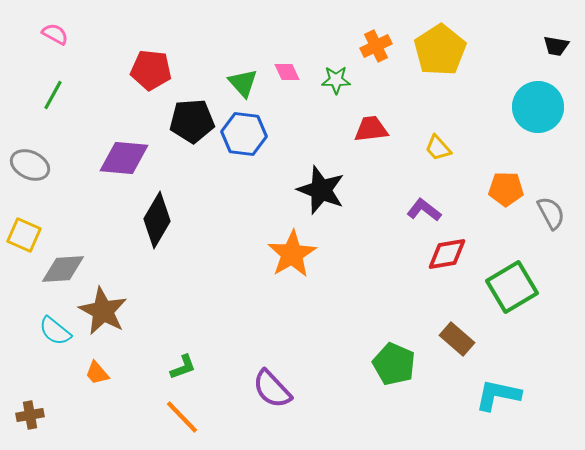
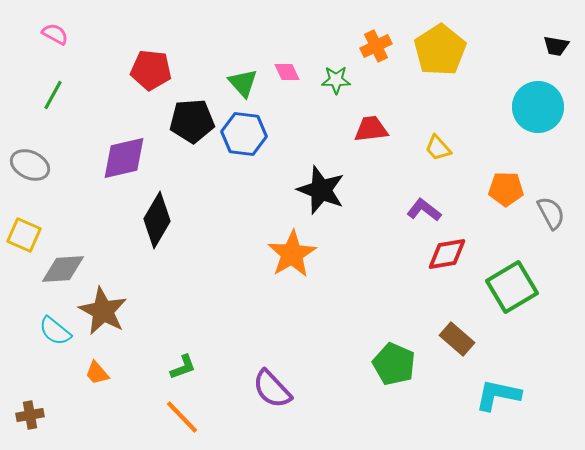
purple diamond: rotated 18 degrees counterclockwise
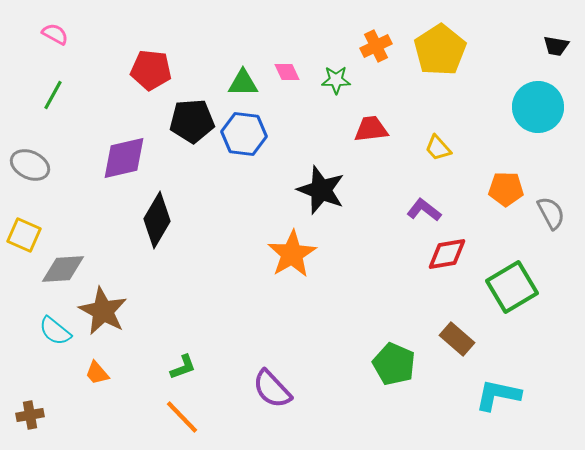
green triangle: rotated 48 degrees counterclockwise
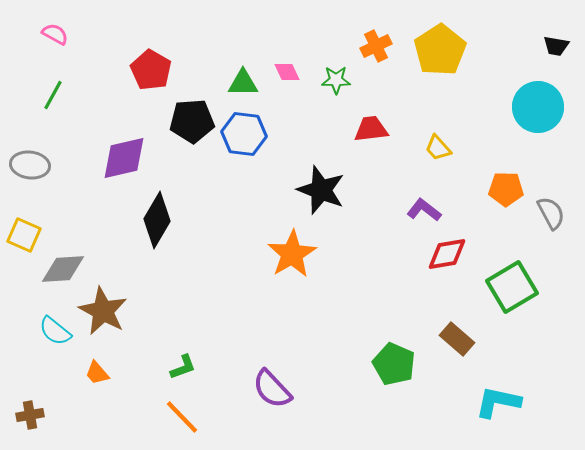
red pentagon: rotated 24 degrees clockwise
gray ellipse: rotated 18 degrees counterclockwise
cyan L-shape: moved 7 px down
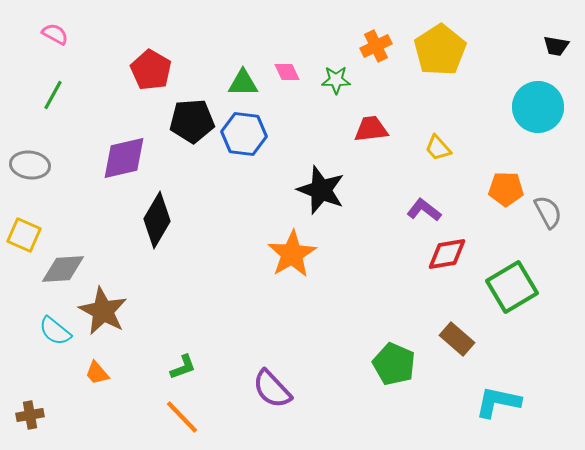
gray semicircle: moved 3 px left, 1 px up
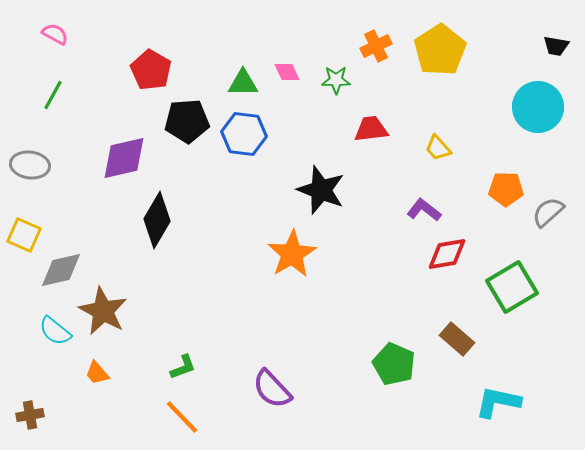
black pentagon: moved 5 px left
gray semicircle: rotated 104 degrees counterclockwise
gray diamond: moved 2 px left, 1 px down; rotated 9 degrees counterclockwise
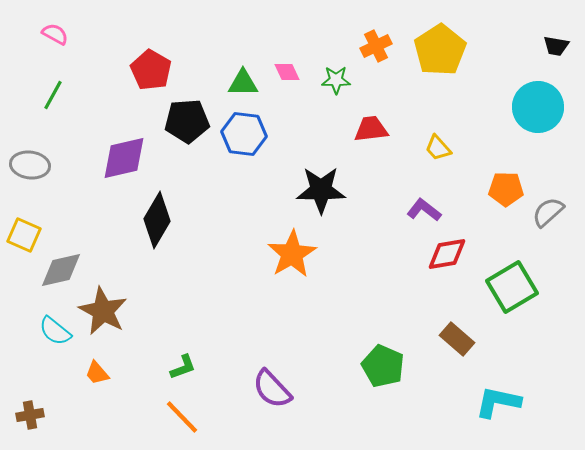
black star: rotated 21 degrees counterclockwise
green pentagon: moved 11 px left, 2 px down
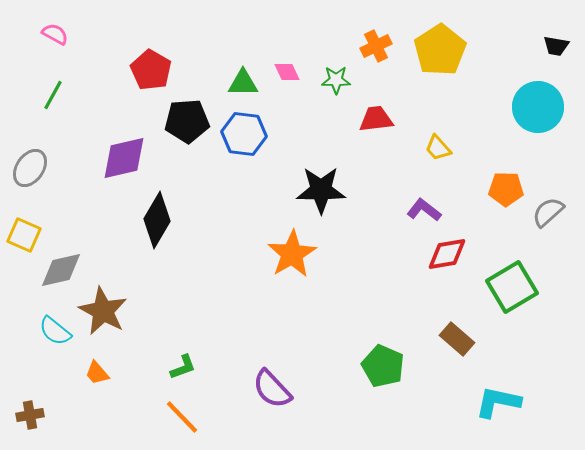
red trapezoid: moved 5 px right, 10 px up
gray ellipse: moved 3 px down; rotated 63 degrees counterclockwise
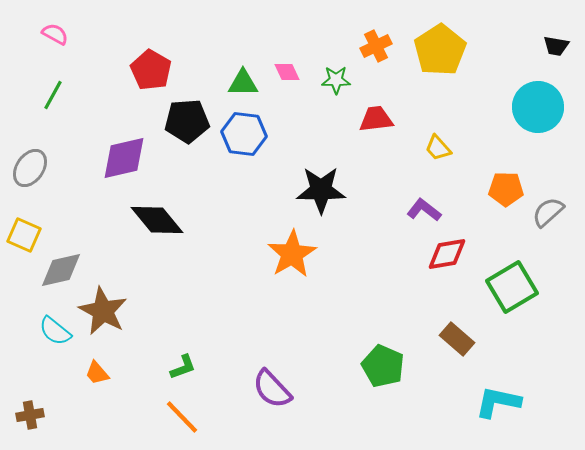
black diamond: rotated 70 degrees counterclockwise
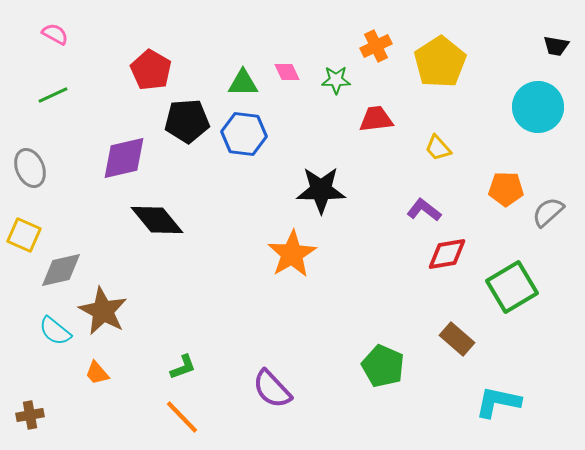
yellow pentagon: moved 12 px down
green line: rotated 36 degrees clockwise
gray ellipse: rotated 57 degrees counterclockwise
